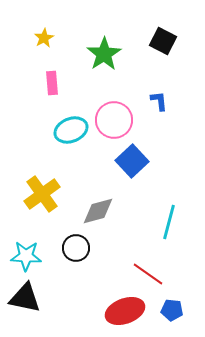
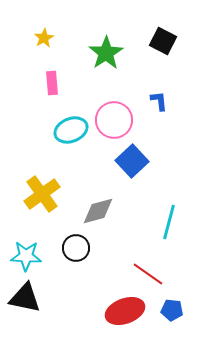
green star: moved 2 px right, 1 px up
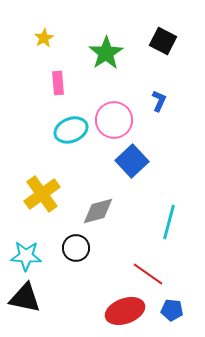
pink rectangle: moved 6 px right
blue L-shape: rotated 30 degrees clockwise
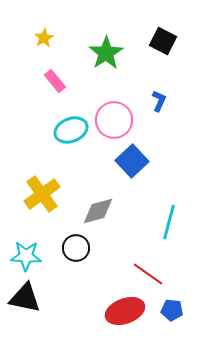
pink rectangle: moved 3 px left, 2 px up; rotated 35 degrees counterclockwise
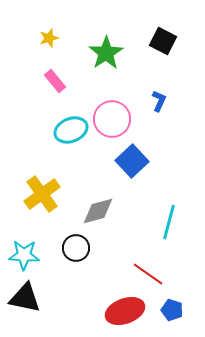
yellow star: moved 5 px right; rotated 12 degrees clockwise
pink circle: moved 2 px left, 1 px up
cyan star: moved 2 px left, 1 px up
blue pentagon: rotated 10 degrees clockwise
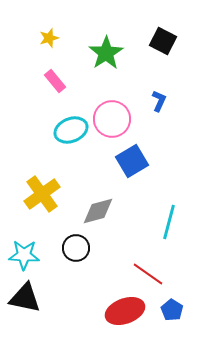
blue square: rotated 12 degrees clockwise
blue pentagon: rotated 15 degrees clockwise
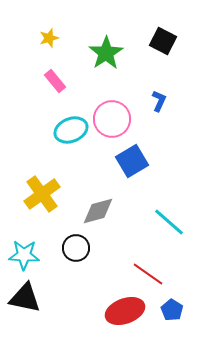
cyan line: rotated 64 degrees counterclockwise
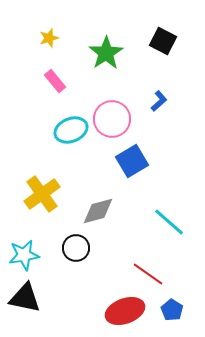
blue L-shape: rotated 25 degrees clockwise
cyan star: rotated 12 degrees counterclockwise
